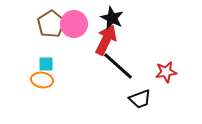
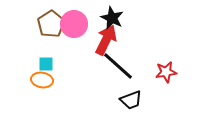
black trapezoid: moved 9 px left, 1 px down
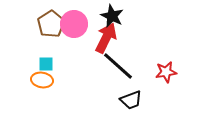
black star: moved 2 px up
red arrow: moved 2 px up
